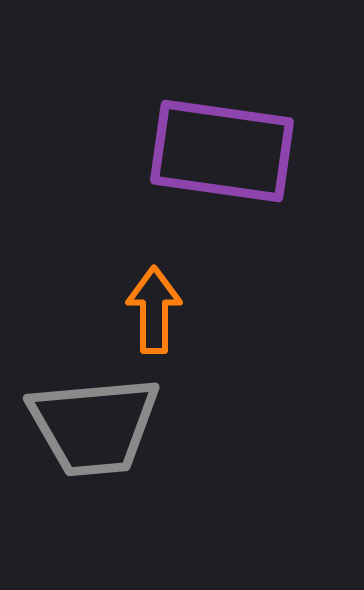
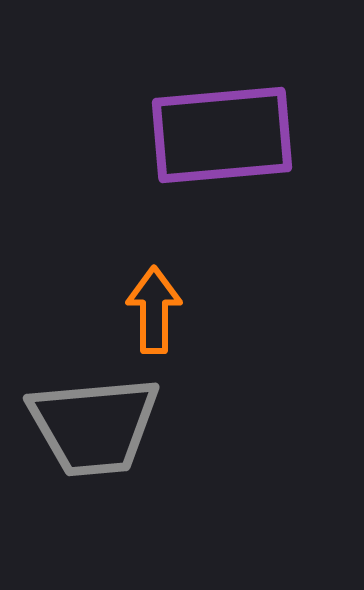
purple rectangle: moved 16 px up; rotated 13 degrees counterclockwise
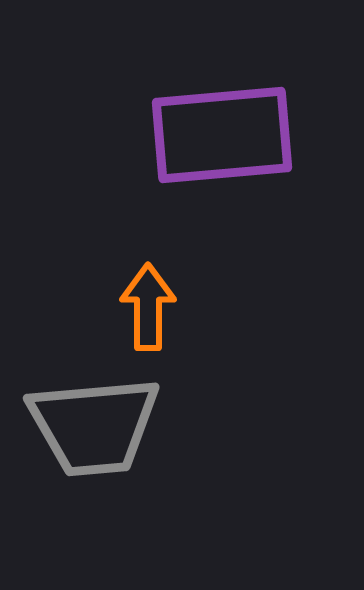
orange arrow: moved 6 px left, 3 px up
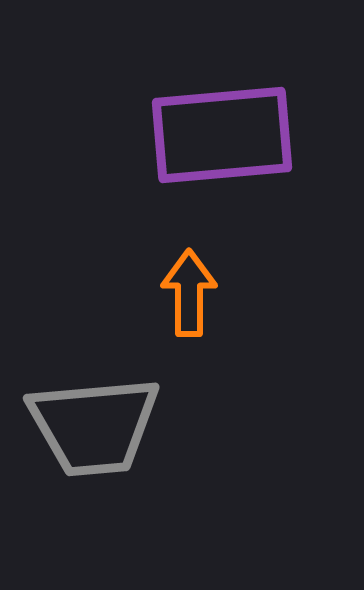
orange arrow: moved 41 px right, 14 px up
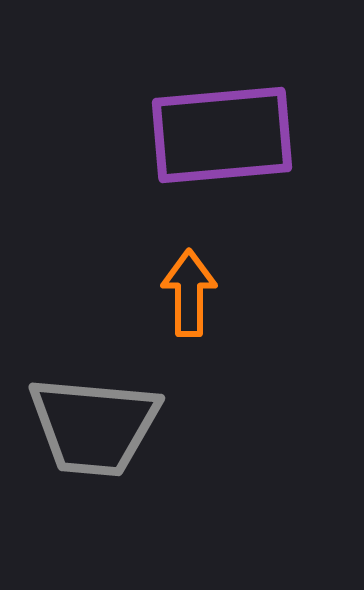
gray trapezoid: rotated 10 degrees clockwise
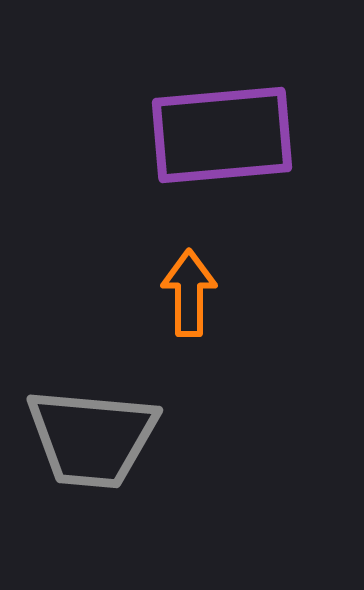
gray trapezoid: moved 2 px left, 12 px down
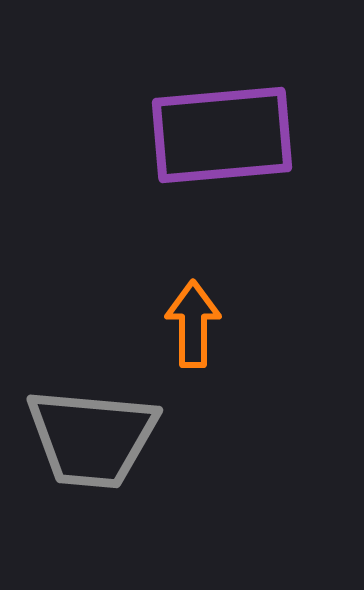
orange arrow: moved 4 px right, 31 px down
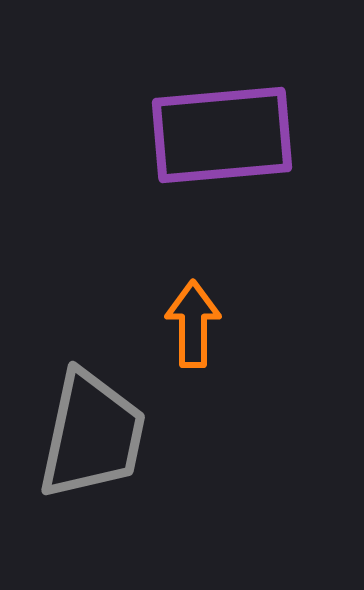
gray trapezoid: moved 3 px up; rotated 83 degrees counterclockwise
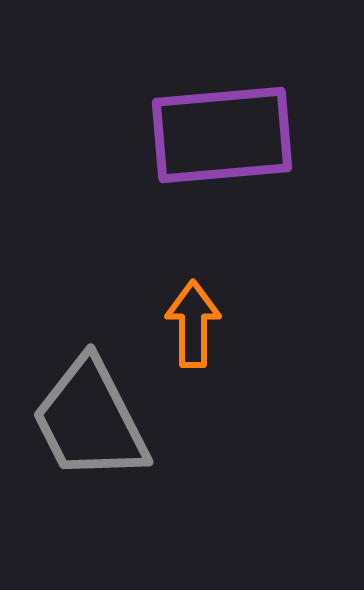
gray trapezoid: moved 2 px left, 15 px up; rotated 141 degrees clockwise
